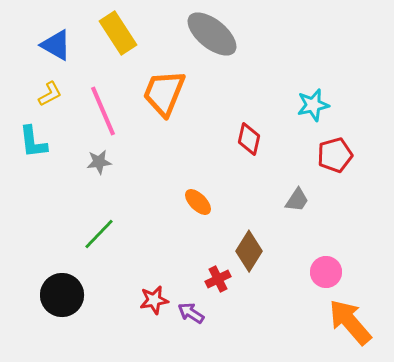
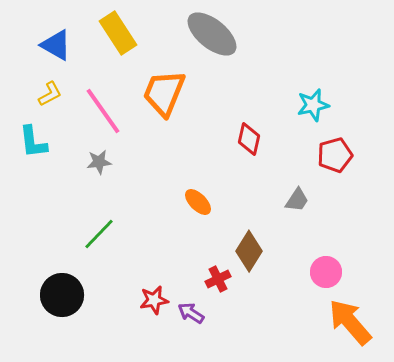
pink line: rotated 12 degrees counterclockwise
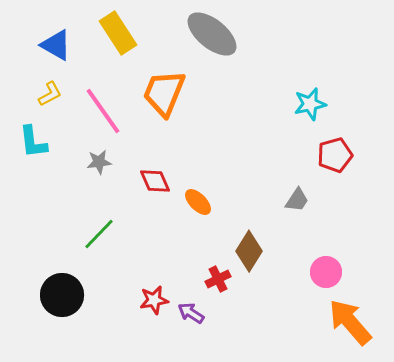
cyan star: moved 3 px left, 1 px up
red diamond: moved 94 px left, 42 px down; rotated 36 degrees counterclockwise
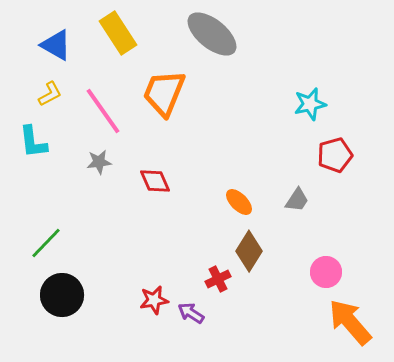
orange ellipse: moved 41 px right
green line: moved 53 px left, 9 px down
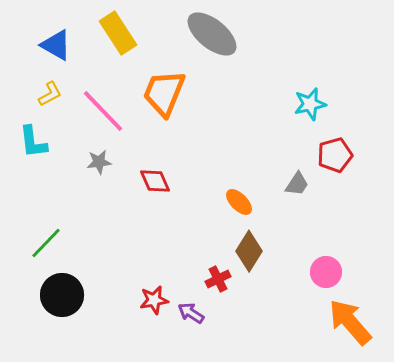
pink line: rotated 9 degrees counterclockwise
gray trapezoid: moved 16 px up
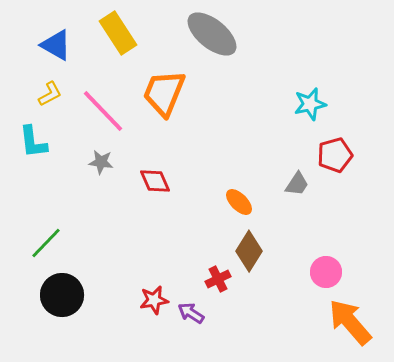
gray star: moved 2 px right; rotated 15 degrees clockwise
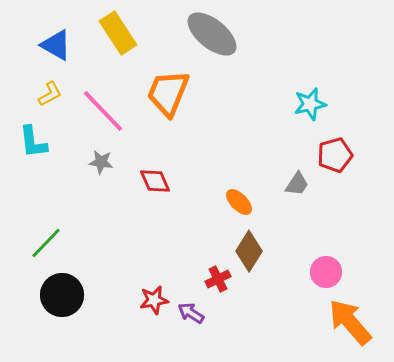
orange trapezoid: moved 4 px right
